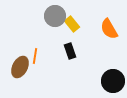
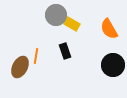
gray circle: moved 1 px right, 1 px up
yellow rectangle: rotated 21 degrees counterclockwise
black rectangle: moved 5 px left
orange line: moved 1 px right
black circle: moved 16 px up
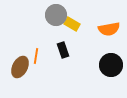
orange semicircle: rotated 70 degrees counterclockwise
black rectangle: moved 2 px left, 1 px up
black circle: moved 2 px left
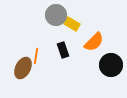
orange semicircle: moved 15 px left, 13 px down; rotated 35 degrees counterclockwise
brown ellipse: moved 3 px right, 1 px down
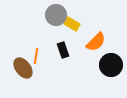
orange semicircle: moved 2 px right
brown ellipse: rotated 65 degrees counterclockwise
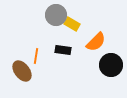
black rectangle: rotated 63 degrees counterclockwise
brown ellipse: moved 1 px left, 3 px down
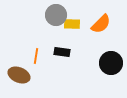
yellow rectangle: rotated 28 degrees counterclockwise
orange semicircle: moved 5 px right, 18 px up
black rectangle: moved 1 px left, 2 px down
black circle: moved 2 px up
brown ellipse: moved 3 px left, 4 px down; rotated 30 degrees counterclockwise
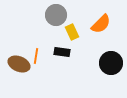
yellow rectangle: moved 8 px down; rotated 63 degrees clockwise
brown ellipse: moved 11 px up
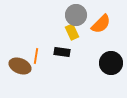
gray circle: moved 20 px right
brown ellipse: moved 1 px right, 2 px down
